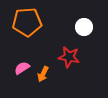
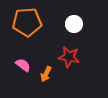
white circle: moved 10 px left, 3 px up
pink semicircle: moved 1 px right, 3 px up; rotated 70 degrees clockwise
orange arrow: moved 3 px right
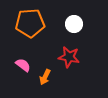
orange pentagon: moved 3 px right, 1 px down
orange arrow: moved 1 px left, 3 px down
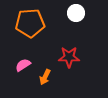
white circle: moved 2 px right, 11 px up
red star: rotated 10 degrees counterclockwise
pink semicircle: rotated 70 degrees counterclockwise
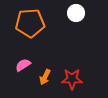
red star: moved 3 px right, 22 px down
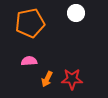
orange pentagon: rotated 8 degrees counterclockwise
pink semicircle: moved 6 px right, 4 px up; rotated 28 degrees clockwise
orange arrow: moved 2 px right, 2 px down
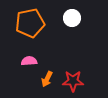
white circle: moved 4 px left, 5 px down
red star: moved 1 px right, 2 px down
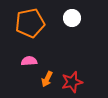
red star: moved 1 px left, 1 px down; rotated 15 degrees counterclockwise
